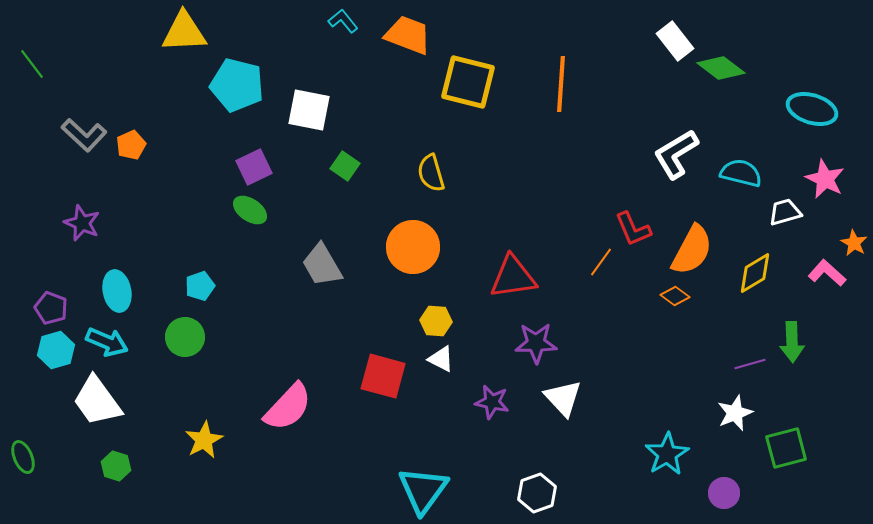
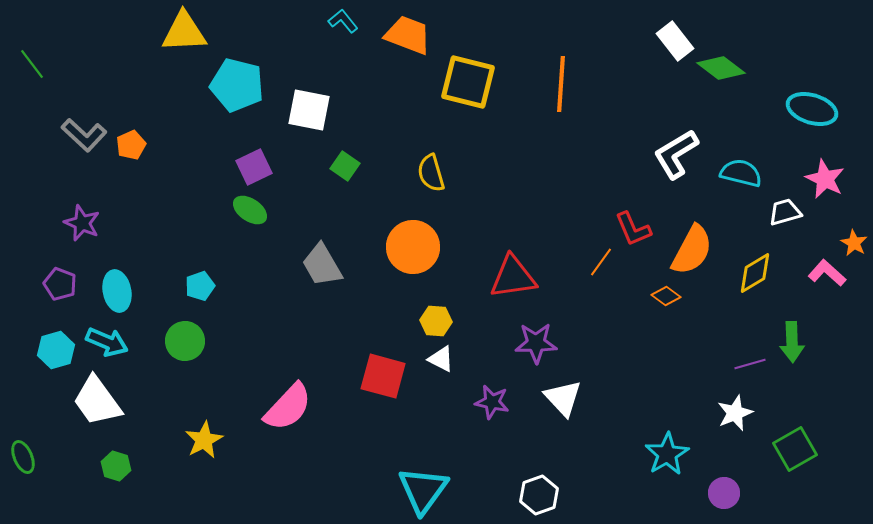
orange diamond at (675, 296): moved 9 px left
purple pentagon at (51, 308): moved 9 px right, 24 px up
green circle at (185, 337): moved 4 px down
green square at (786, 448): moved 9 px right, 1 px down; rotated 15 degrees counterclockwise
white hexagon at (537, 493): moved 2 px right, 2 px down
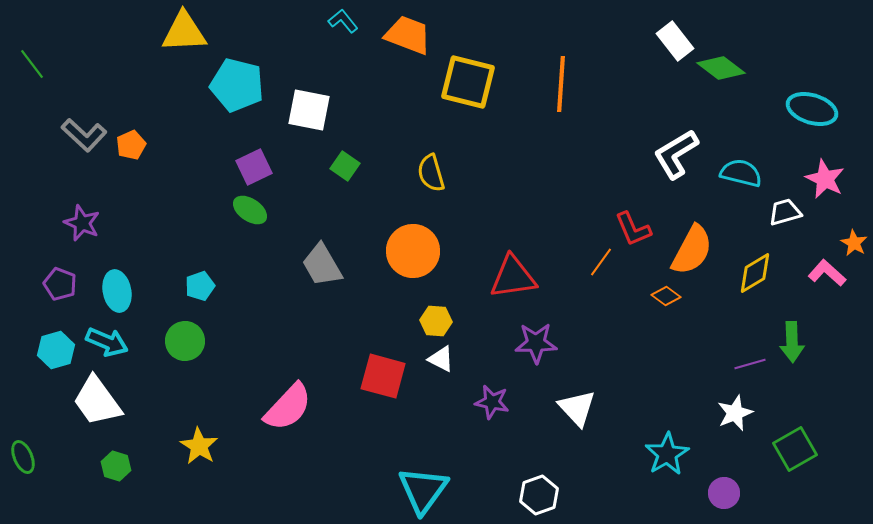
orange circle at (413, 247): moved 4 px down
white triangle at (563, 398): moved 14 px right, 10 px down
yellow star at (204, 440): moved 5 px left, 6 px down; rotated 12 degrees counterclockwise
